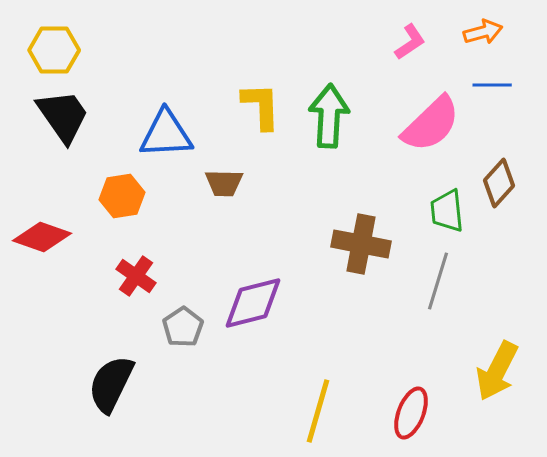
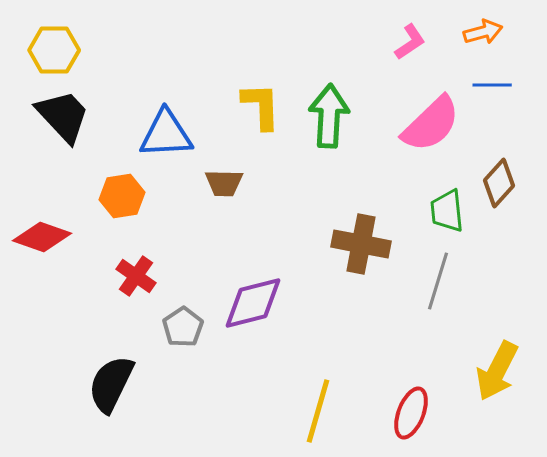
black trapezoid: rotated 8 degrees counterclockwise
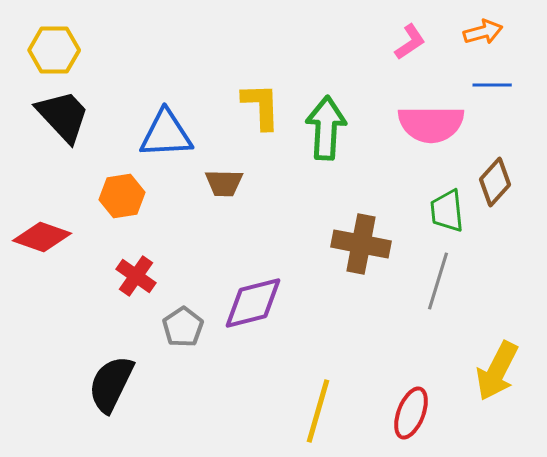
green arrow: moved 3 px left, 12 px down
pink semicircle: rotated 44 degrees clockwise
brown diamond: moved 4 px left, 1 px up
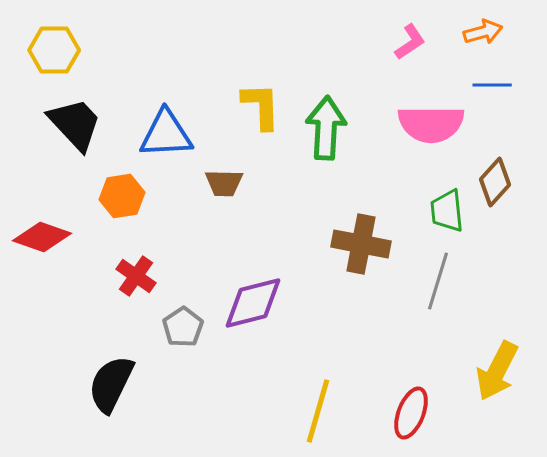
black trapezoid: moved 12 px right, 8 px down
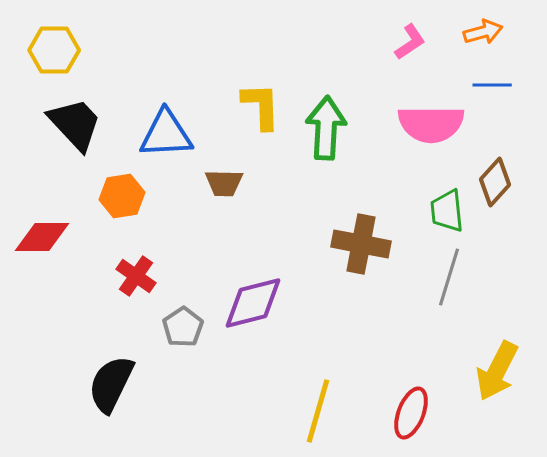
red diamond: rotated 20 degrees counterclockwise
gray line: moved 11 px right, 4 px up
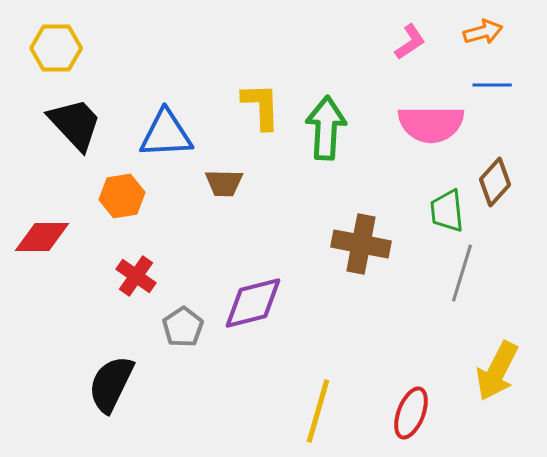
yellow hexagon: moved 2 px right, 2 px up
gray line: moved 13 px right, 4 px up
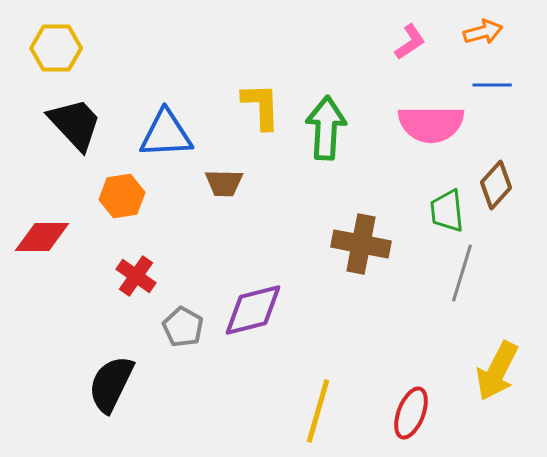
brown diamond: moved 1 px right, 3 px down
purple diamond: moved 7 px down
gray pentagon: rotated 9 degrees counterclockwise
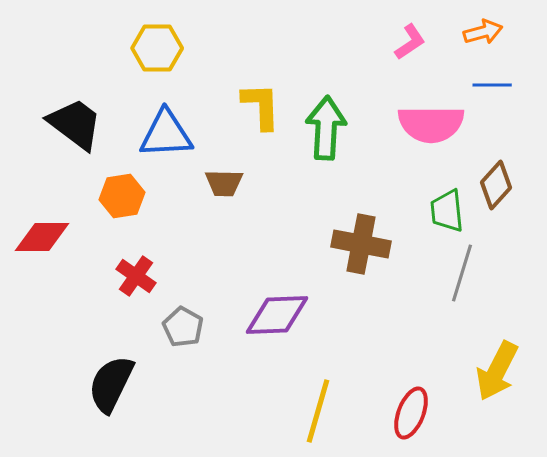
yellow hexagon: moved 101 px right
black trapezoid: rotated 10 degrees counterclockwise
purple diamond: moved 24 px right, 5 px down; rotated 12 degrees clockwise
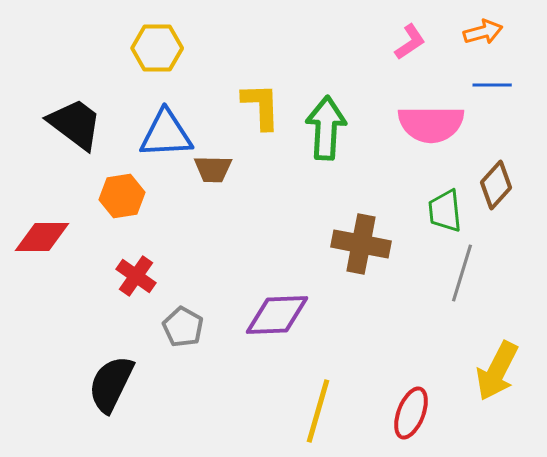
brown trapezoid: moved 11 px left, 14 px up
green trapezoid: moved 2 px left
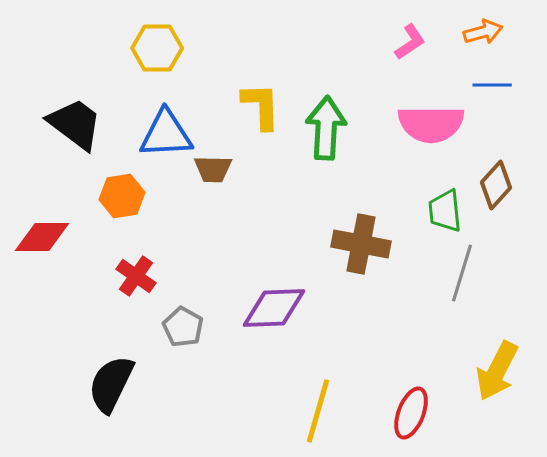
purple diamond: moved 3 px left, 7 px up
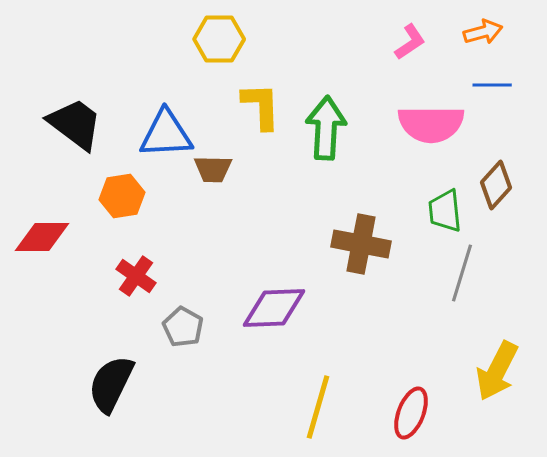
yellow hexagon: moved 62 px right, 9 px up
yellow line: moved 4 px up
